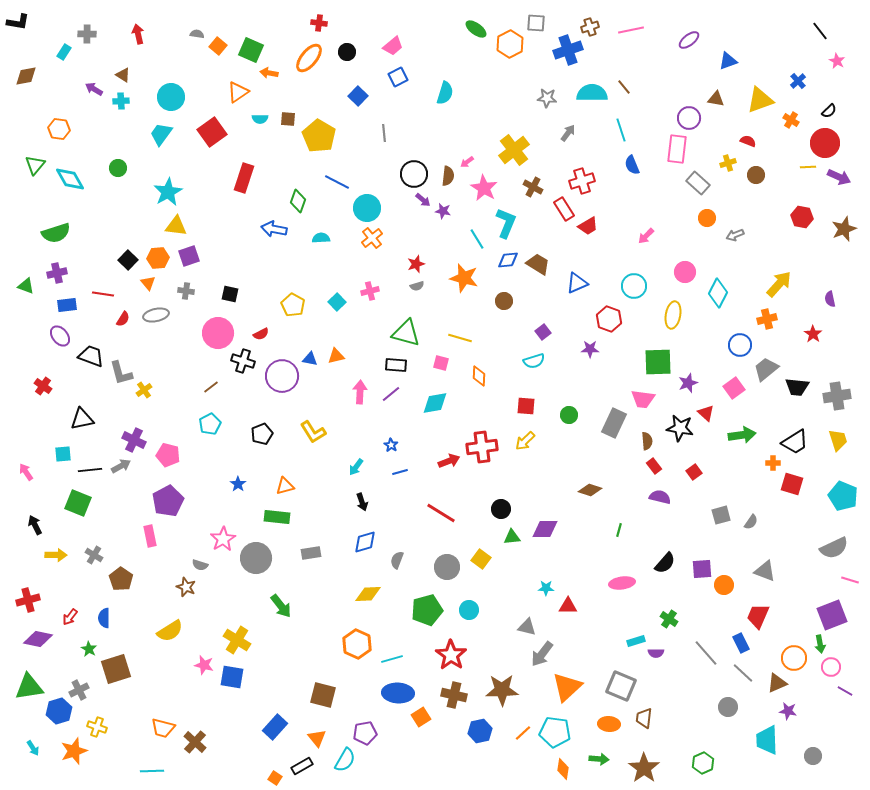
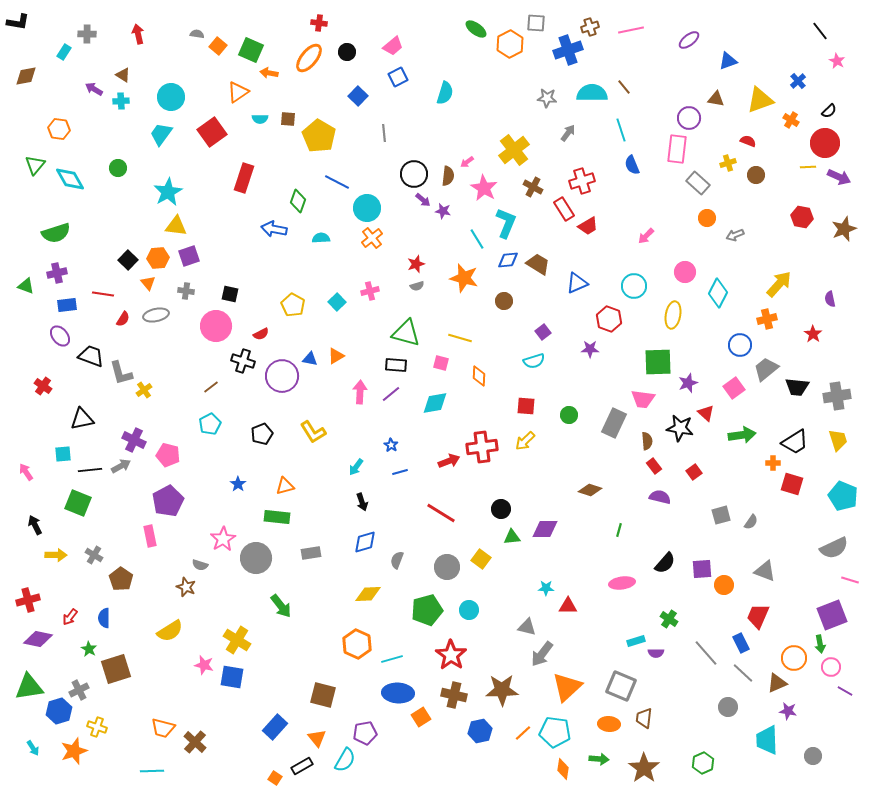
pink circle at (218, 333): moved 2 px left, 7 px up
orange triangle at (336, 356): rotated 18 degrees counterclockwise
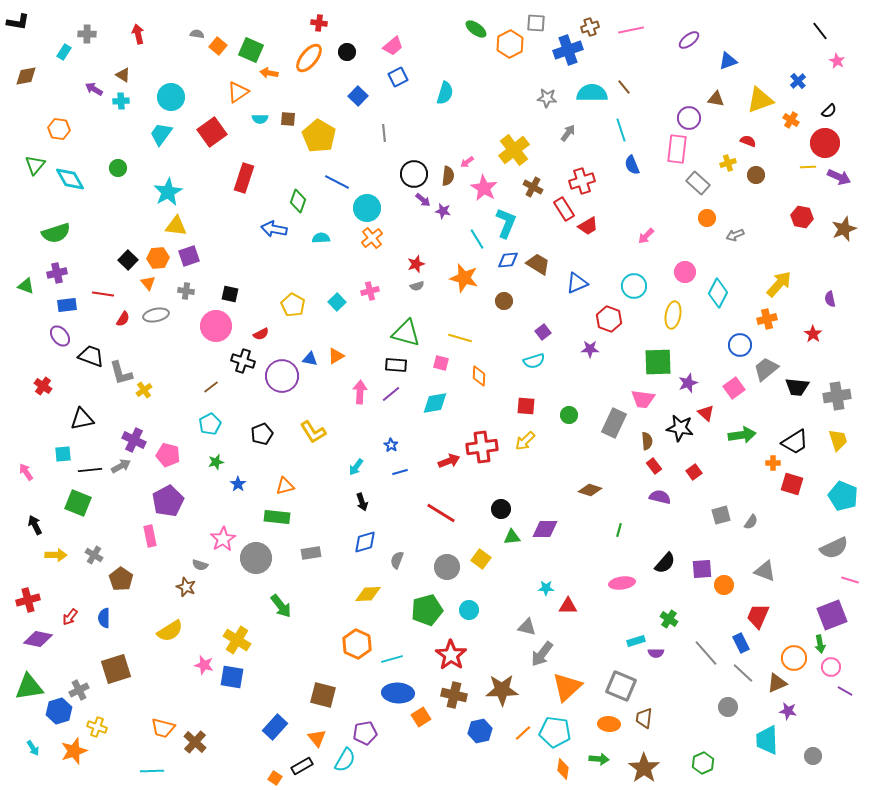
green star at (89, 649): moved 127 px right, 187 px up; rotated 28 degrees clockwise
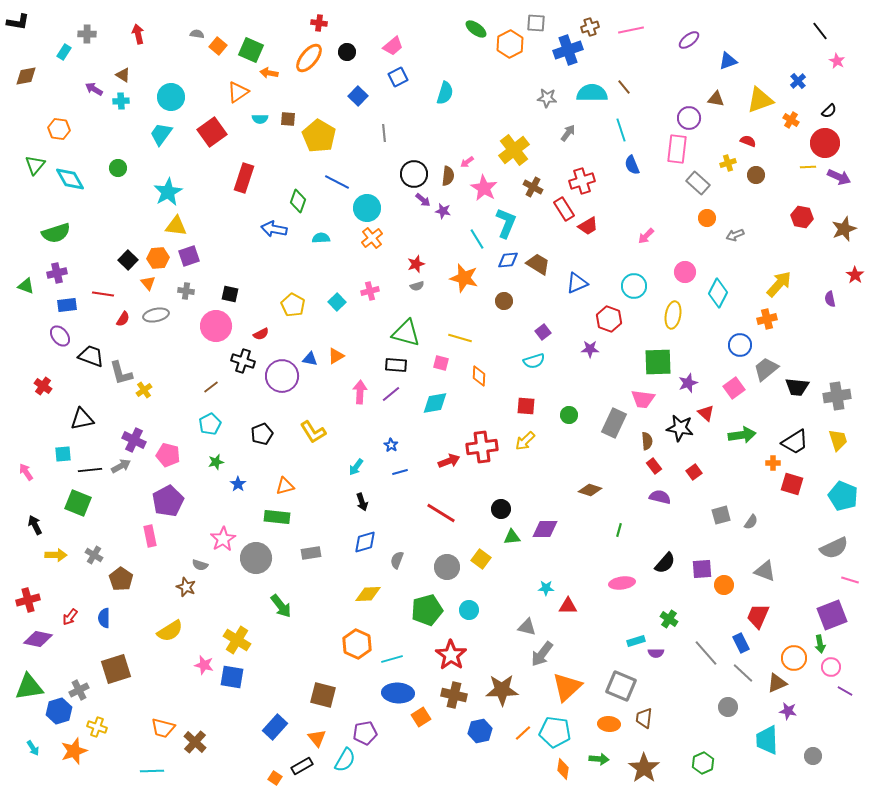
red star at (813, 334): moved 42 px right, 59 px up
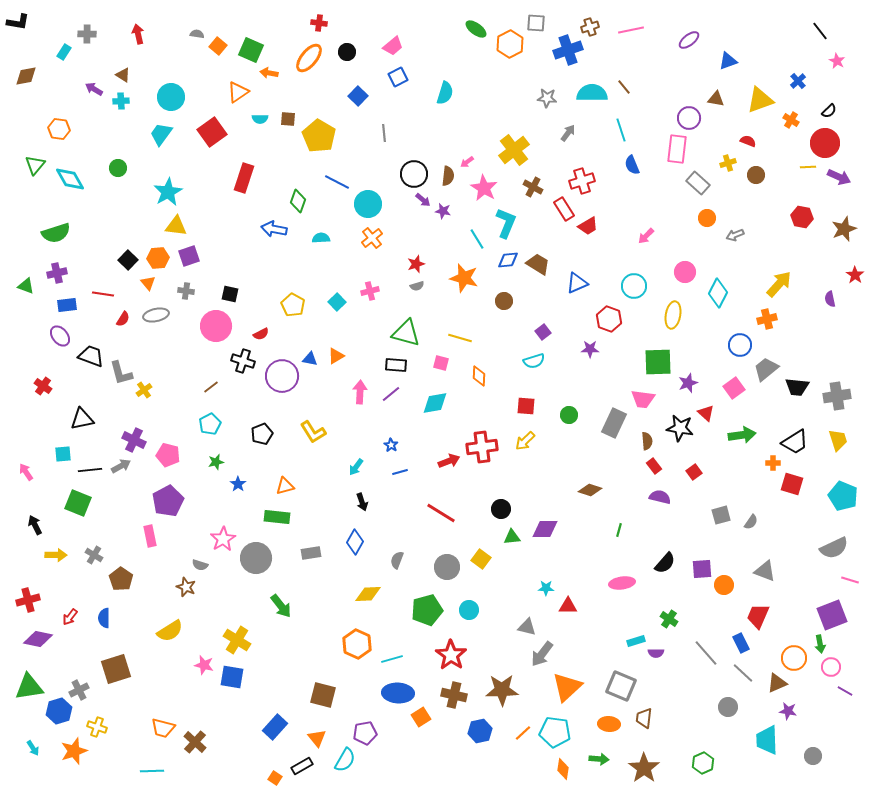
cyan circle at (367, 208): moved 1 px right, 4 px up
blue diamond at (365, 542): moved 10 px left; rotated 45 degrees counterclockwise
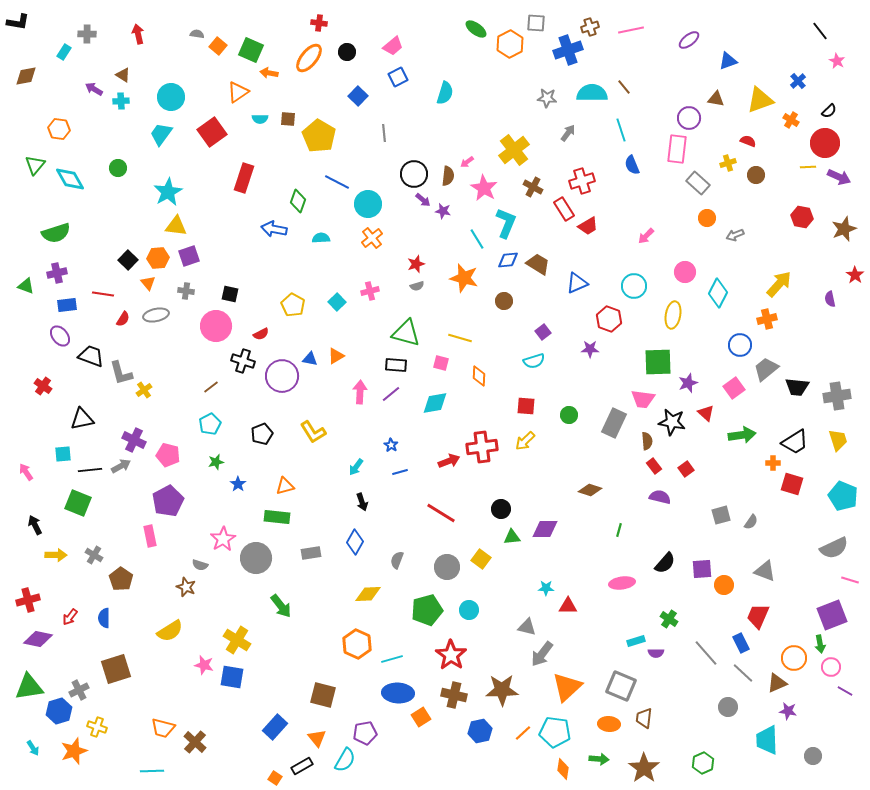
black star at (680, 428): moved 8 px left, 6 px up
red square at (694, 472): moved 8 px left, 3 px up
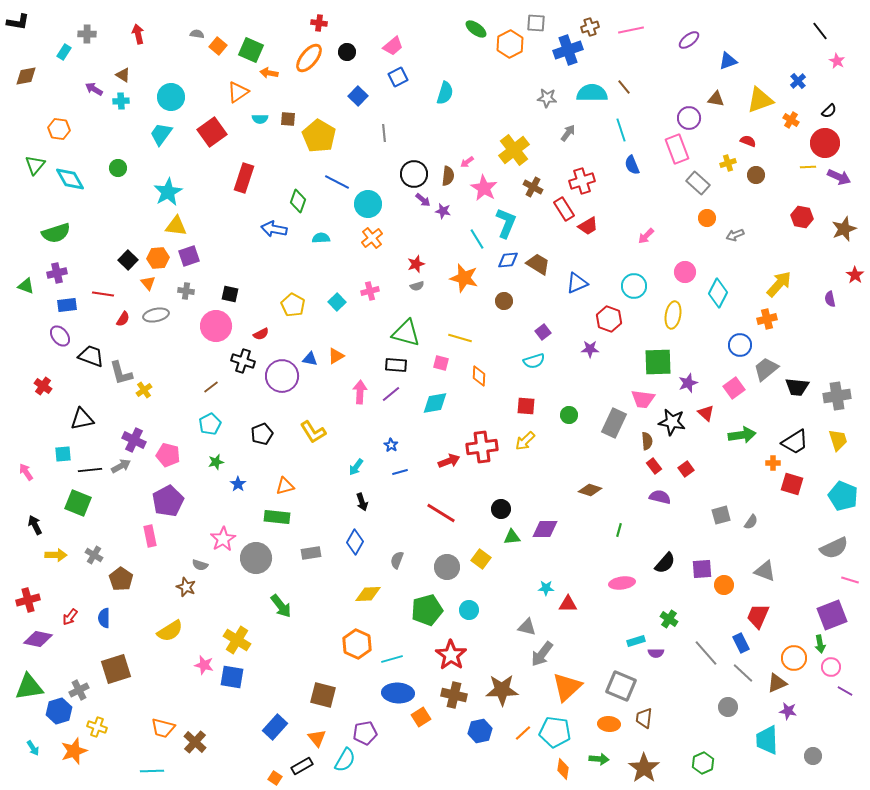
pink rectangle at (677, 149): rotated 28 degrees counterclockwise
red triangle at (568, 606): moved 2 px up
